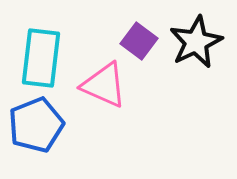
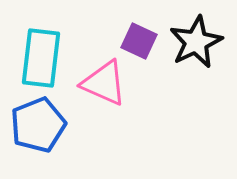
purple square: rotated 12 degrees counterclockwise
pink triangle: moved 2 px up
blue pentagon: moved 2 px right
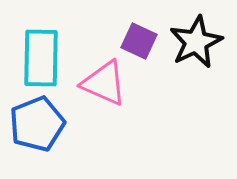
cyan rectangle: rotated 6 degrees counterclockwise
blue pentagon: moved 1 px left, 1 px up
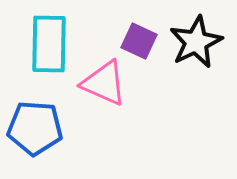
cyan rectangle: moved 8 px right, 14 px up
blue pentagon: moved 2 px left, 4 px down; rotated 26 degrees clockwise
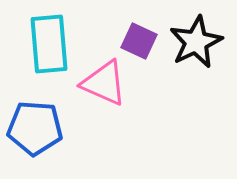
cyan rectangle: rotated 6 degrees counterclockwise
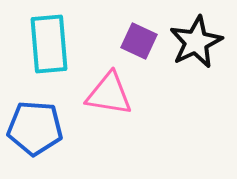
pink triangle: moved 5 px right, 11 px down; rotated 15 degrees counterclockwise
